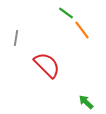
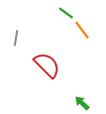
green arrow: moved 4 px left, 1 px down
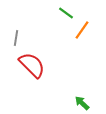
orange line: rotated 72 degrees clockwise
red semicircle: moved 15 px left
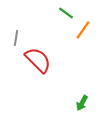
orange line: moved 1 px right
red semicircle: moved 6 px right, 5 px up
green arrow: rotated 105 degrees counterclockwise
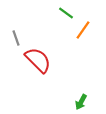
gray line: rotated 28 degrees counterclockwise
green arrow: moved 1 px left, 1 px up
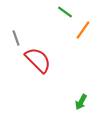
green line: moved 1 px left, 1 px up
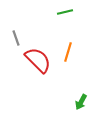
green line: rotated 49 degrees counterclockwise
orange line: moved 15 px left, 22 px down; rotated 18 degrees counterclockwise
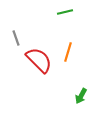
red semicircle: moved 1 px right
green arrow: moved 6 px up
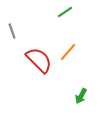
green line: rotated 21 degrees counterclockwise
gray line: moved 4 px left, 7 px up
orange line: rotated 24 degrees clockwise
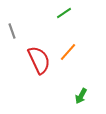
green line: moved 1 px left, 1 px down
red semicircle: rotated 20 degrees clockwise
